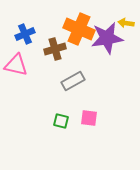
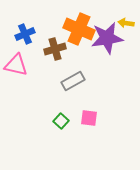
green square: rotated 28 degrees clockwise
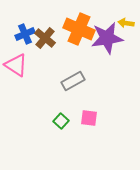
brown cross: moved 10 px left, 11 px up; rotated 35 degrees counterclockwise
pink triangle: rotated 20 degrees clockwise
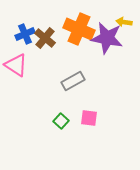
yellow arrow: moved 2 px left, 1 px up
purple star: rotated 20 degrees clockwise
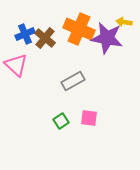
pink triangle: rotated 10 degrees clockwise
green square: rotated 14 degrees clockwise
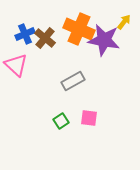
yellow arrow: rotated 119 degrees clockwise
purple star: moved 3 px left, 2 px down
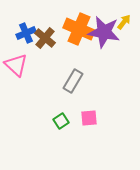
blue cross: moved 1 px right, 1 px up
purple star: moved 8 px up
gray rectangle: rotated 30 degrees counterclockwise
pink square: rotated 12 degrees counterclockwise
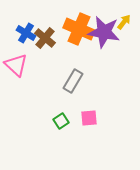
blue cross: rotated 36 degrees counterclockwise
